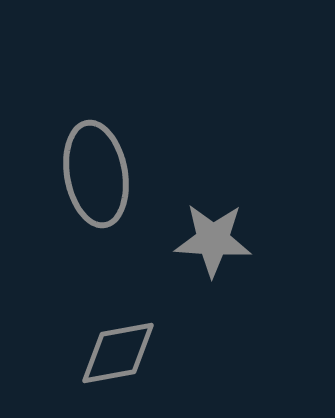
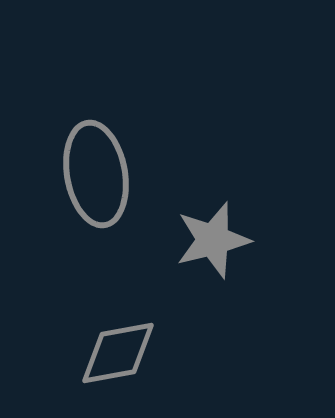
gray star: rotated 18 degrees counterclockwise
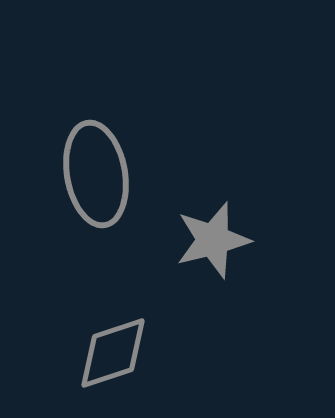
gray diamond: moved 5 px left; rotated 8 degrees counterclockwise
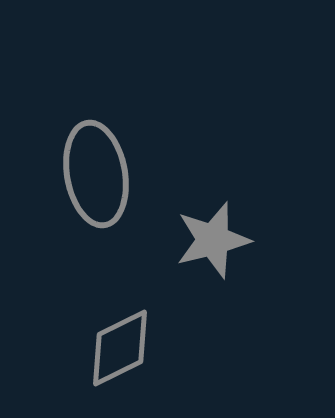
gray diamond: moved 7 px right, 5 px up; rotated 8 degrees counterclockwise
